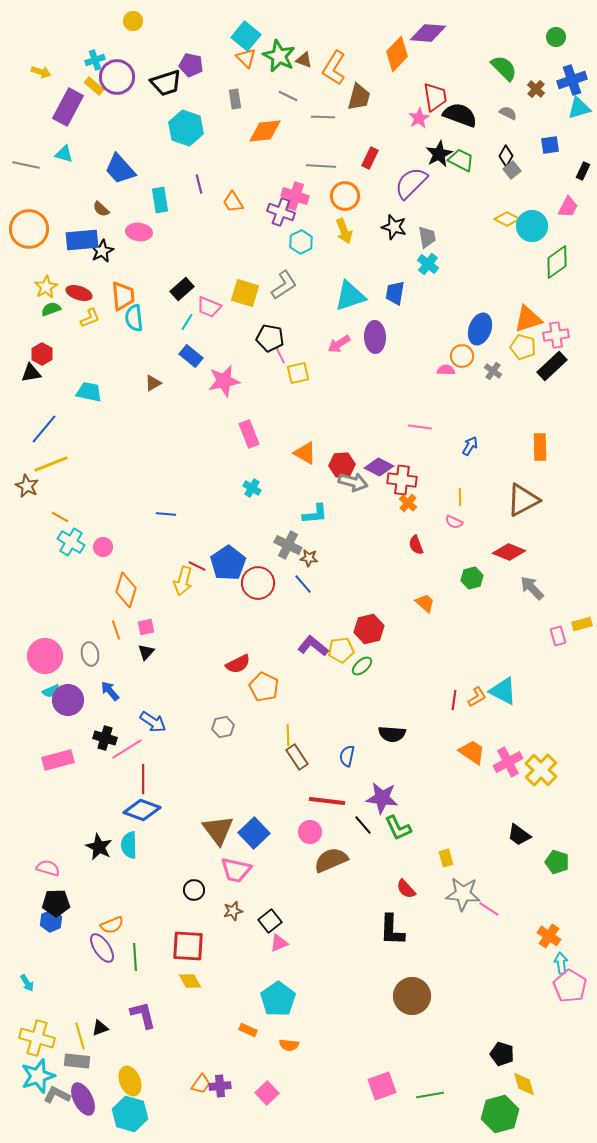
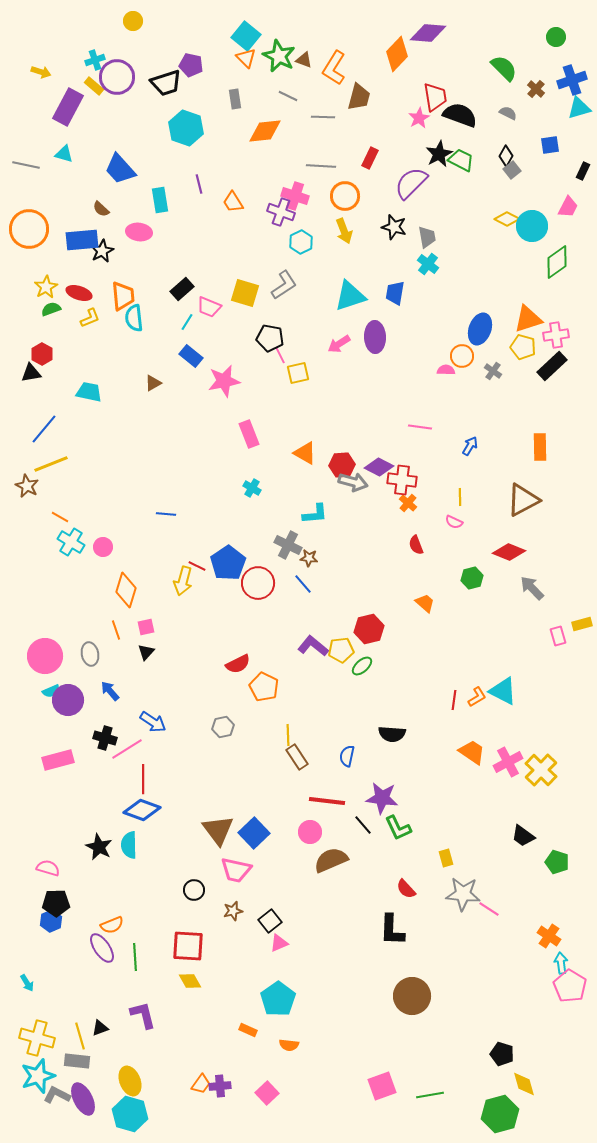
black trapezoid at (519, 835): moved 4 px right, 1 px down
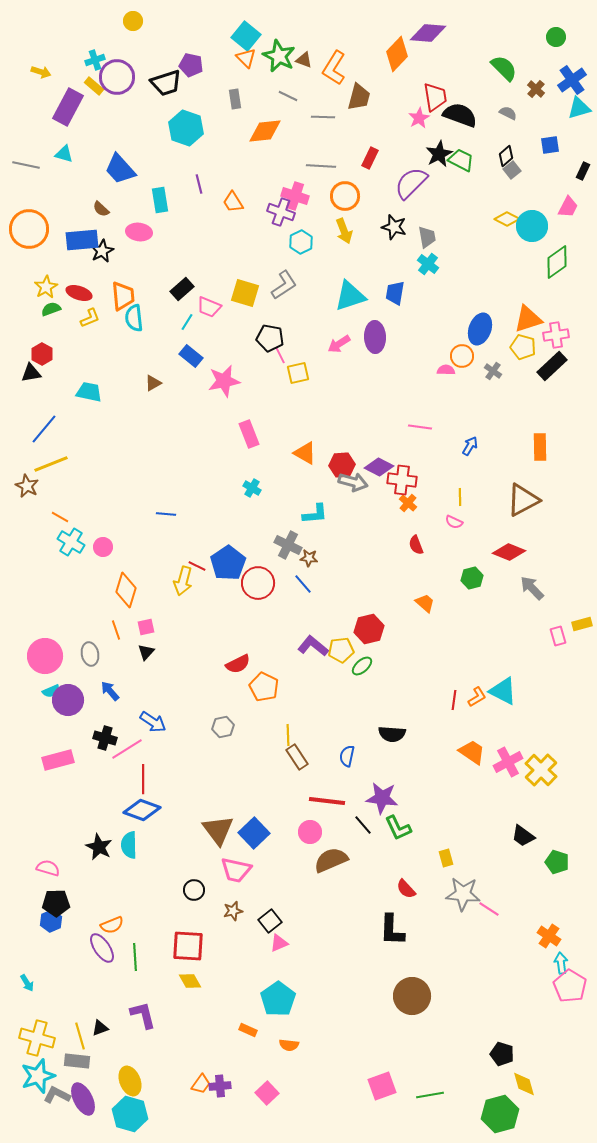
blue cross at (572, 80): rotated 16 degrees counterclockwise
black diamond at (506, 156): rotated 20 degrees clockwise
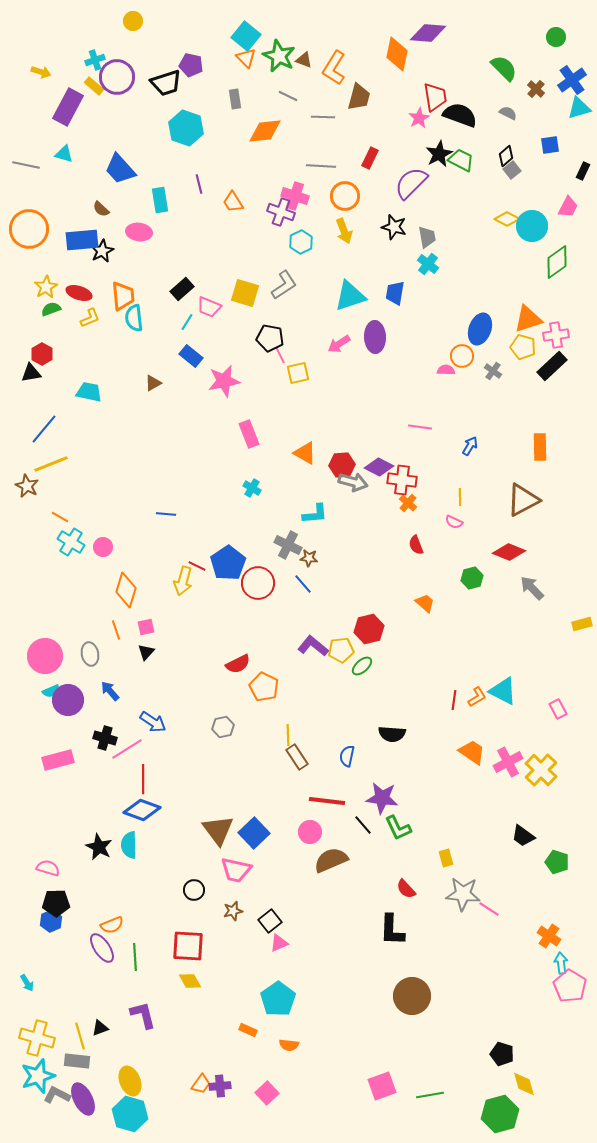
orange diamond at (397, 54): rotated 32 degrees counterclockwise
pink rectangle at (558, 636): moved 73 px down; rotated 12 degrees counterclockwise
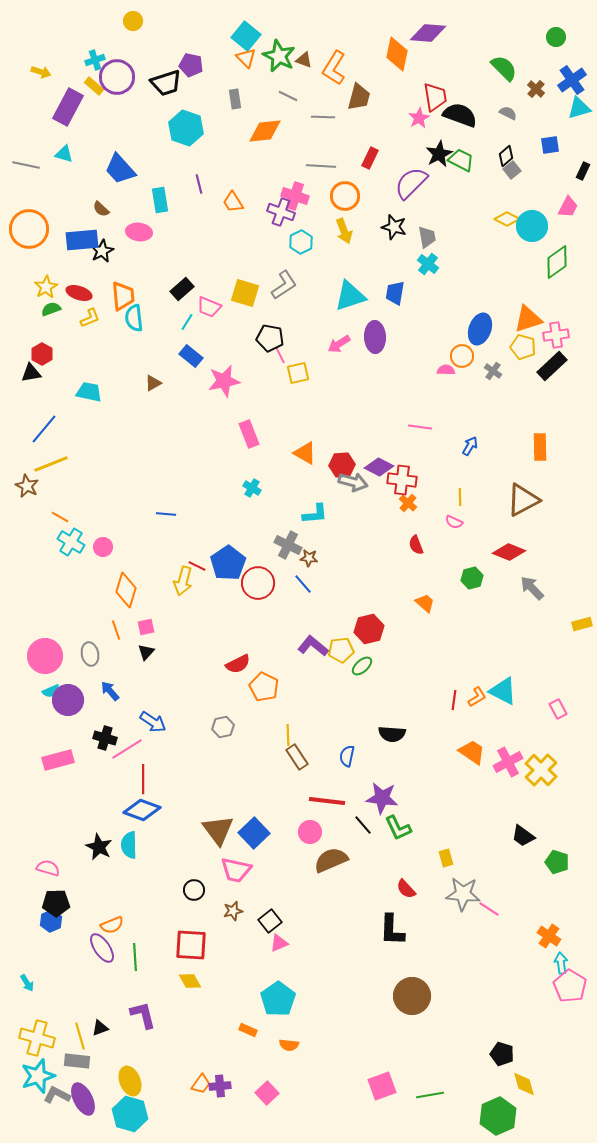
red square at (188, 946): moved 3 px right, 1 px up
green hexagon at (500, 1114): moved 2 px left, 2 px down; rotated 9 degrees counterclockwise
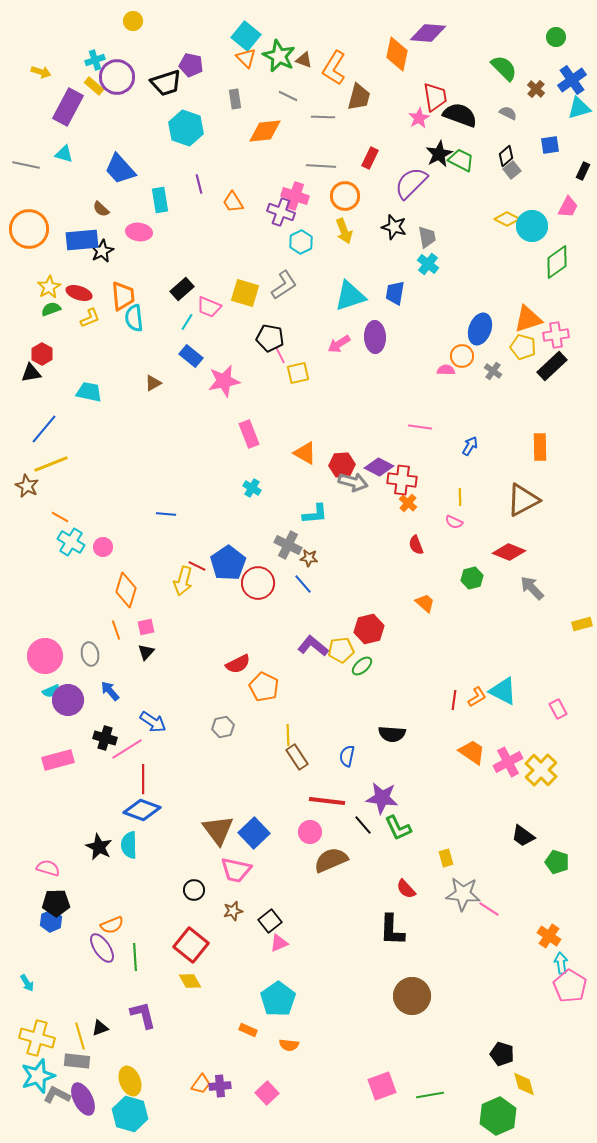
yellow star at (46, 287): moved 3 px right
red square at (191, 945): rotated 36 degrees clockwise
